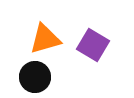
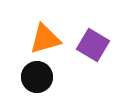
black circle: moved 2 px right
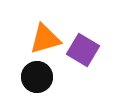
purple square: moved 10 px left, 5 px down
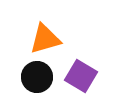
purple square: moved 2 px left, 26 px down
